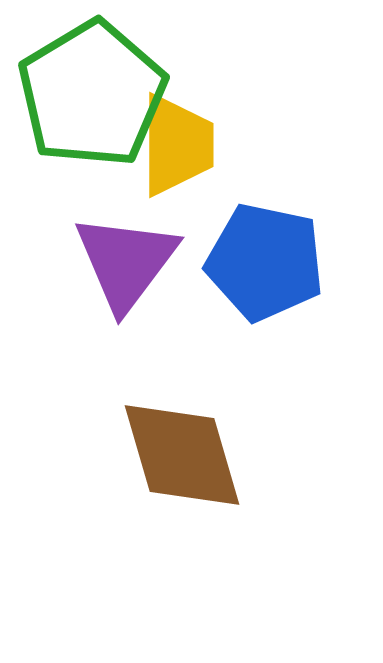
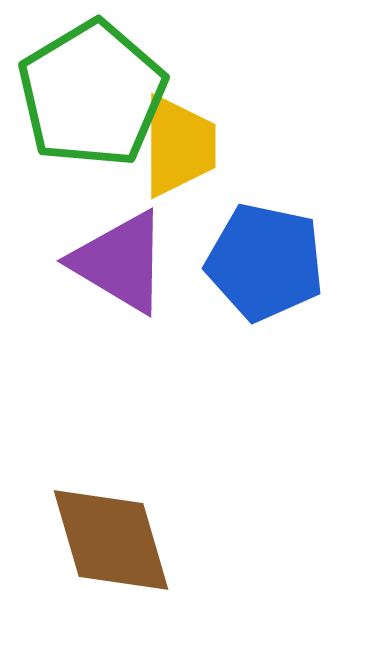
yellow trapezoid: moved 2 px right, 1 px down
purple triangle: moved 6 px left; rotated 36 degrees counterclockwise
brown diamond: moved 71 px left, 85 px down
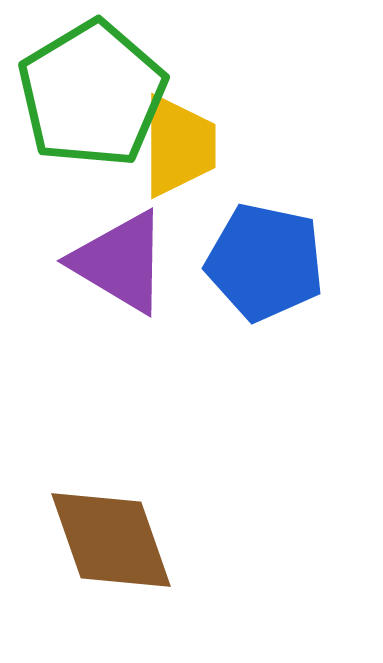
brown diamond: rotated 3 degrees counterclockwise
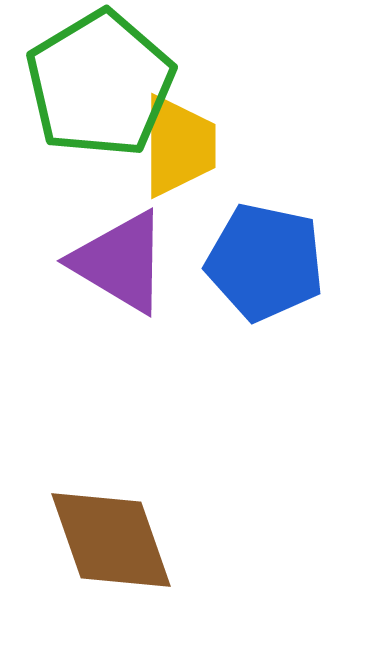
green pentagon: moved 8 px right, 10 px up
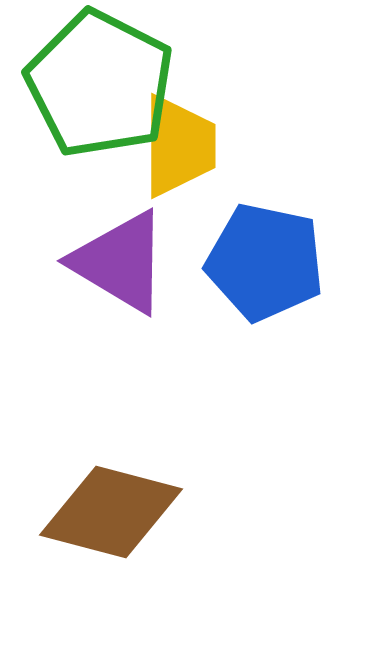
green pentagon: rotated 14 degrees counterclockwise
brown diamond: moved 28 px up; rotated 56 degrees counterclockwise
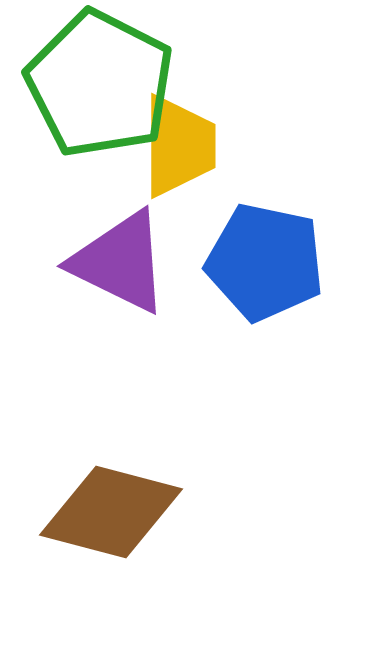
purple triangle: rotated 5 degrees counterclockwise
